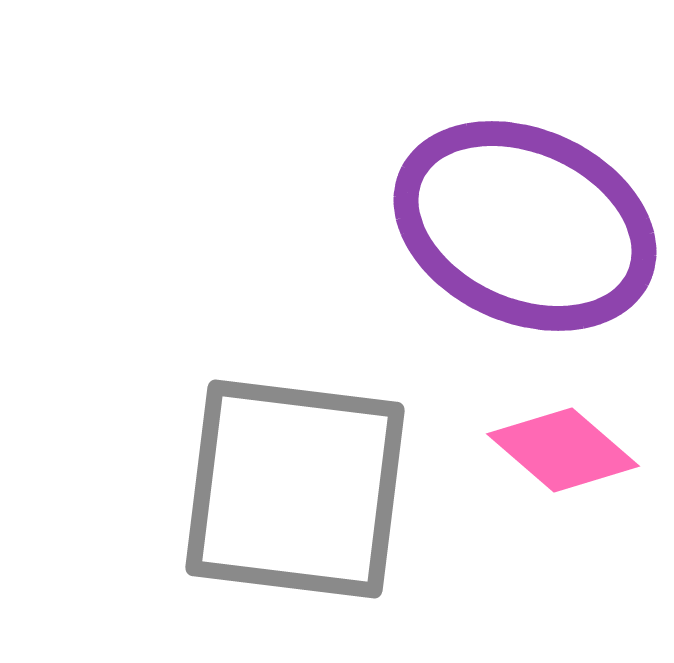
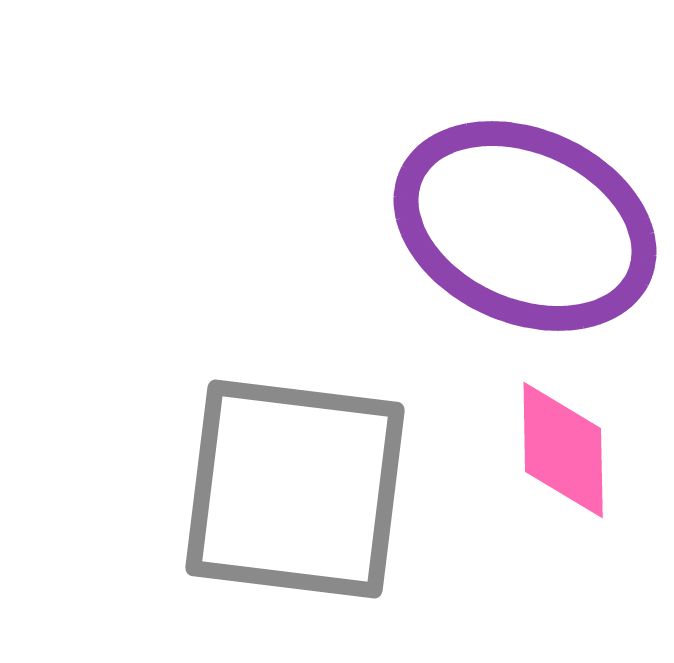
pink diamond: rotated 48 degrees clockwise
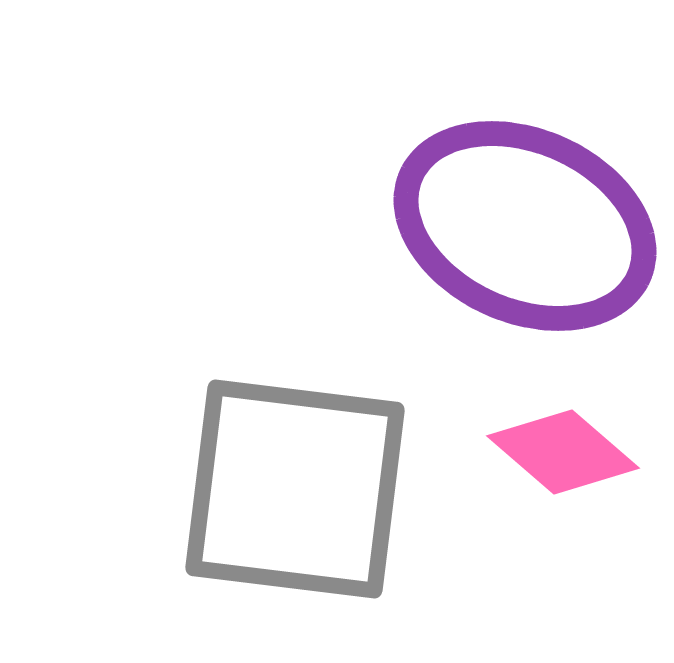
pink diamond: moved 2 px down; rotated 48 degrees counterclockwise
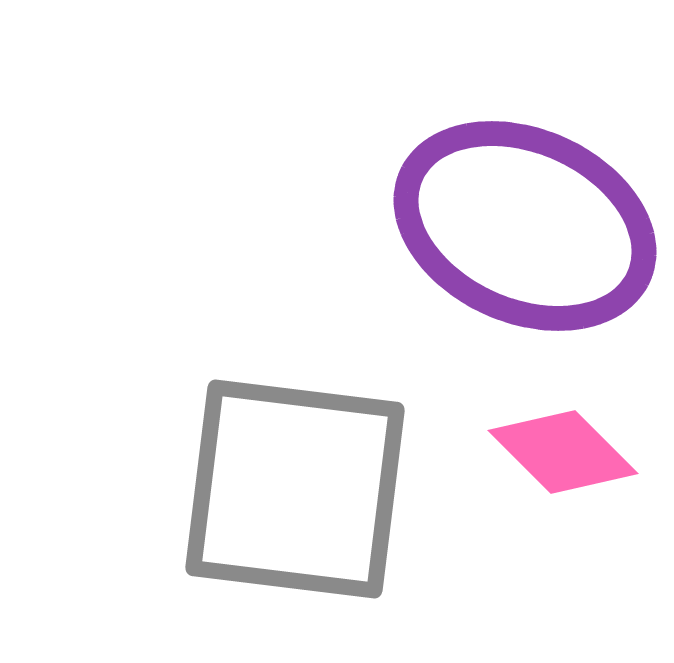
pink diamond: rotated 4 degrees clockwise
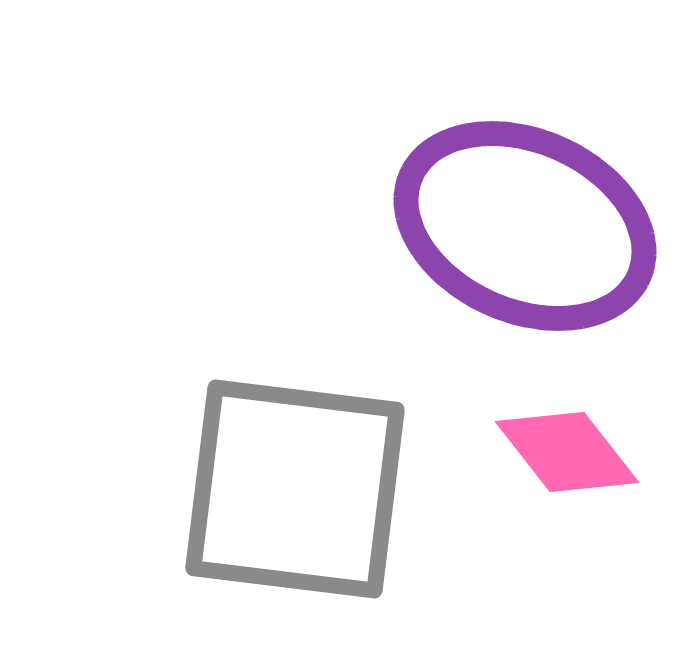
pink diamond: moved 4 px right; rotated 7 degrees clockwise
